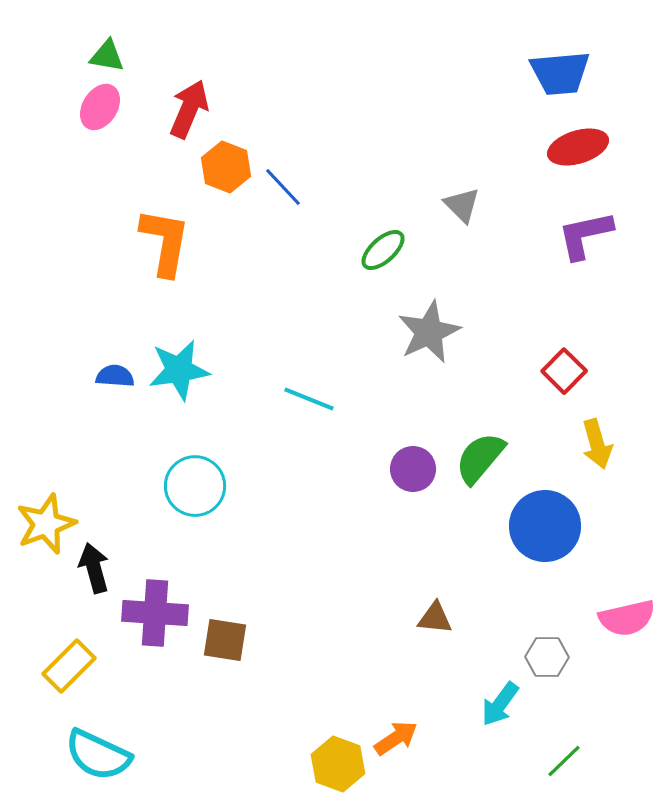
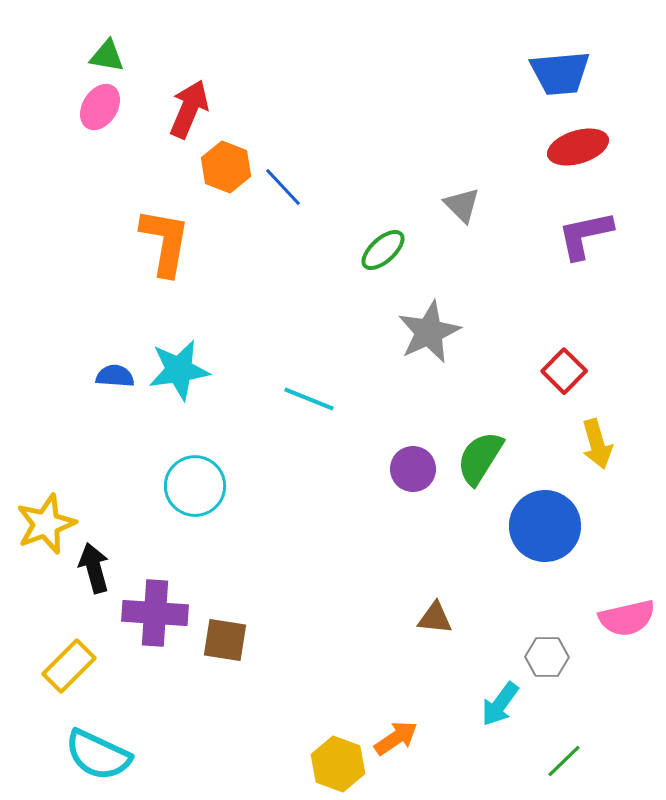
green semicircle: rotated 8 degrees counterclockwise
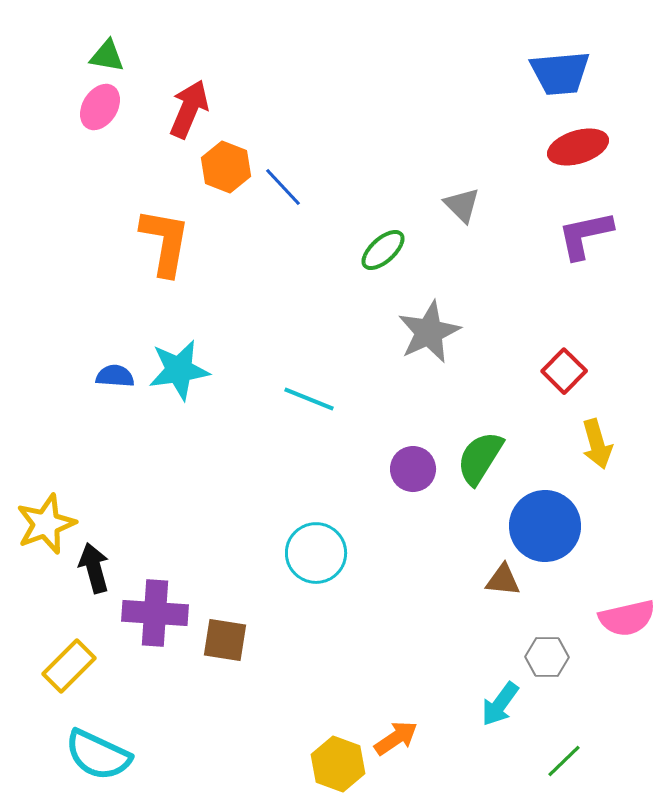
cyan circle: moved 121 px right, 67 px down
brown triangle: moved 68 px right, 38 px up
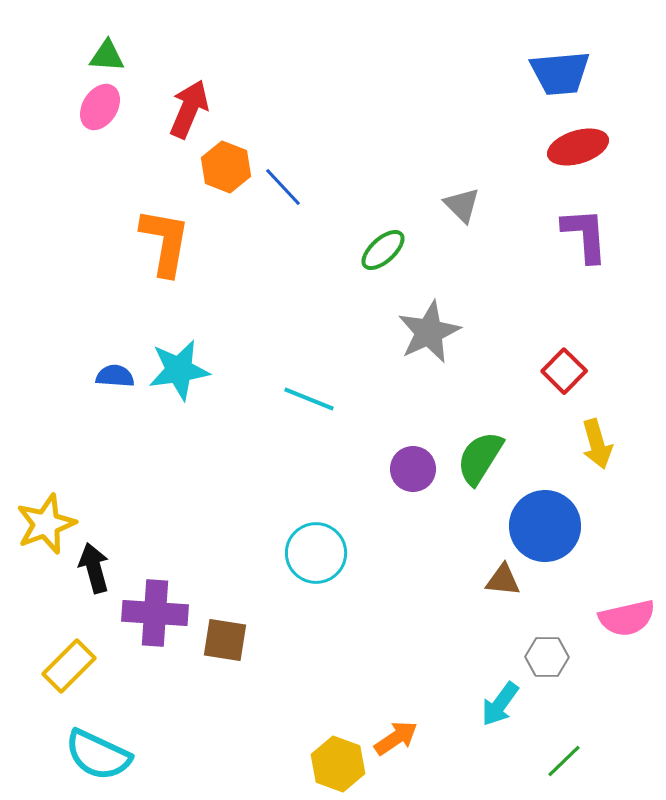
green triangle: rotated 6 degrees counterclockwise
purple L-shape: rotated 98 degrees clockwise
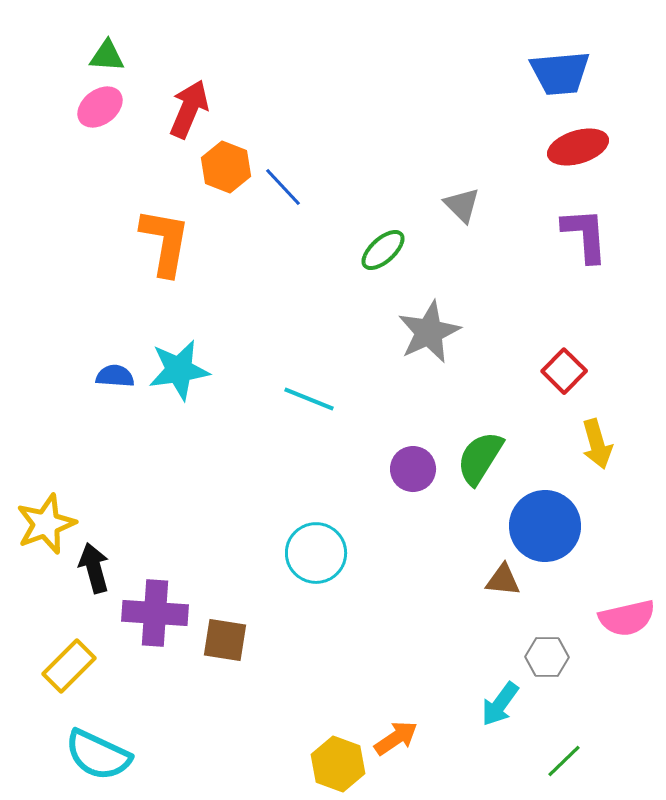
pink ellipse: rotated 21 degrees clockwise
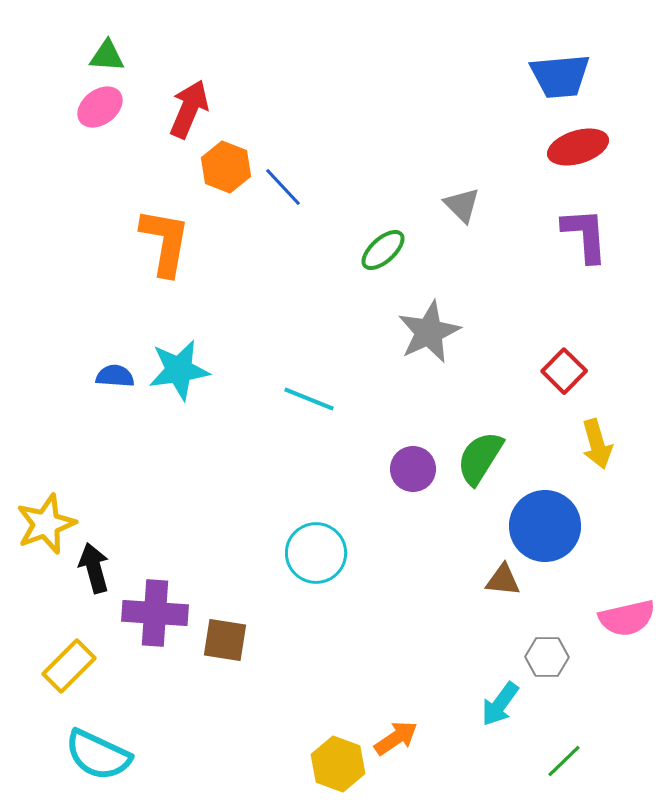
blue trapezoid: moved 3 px down
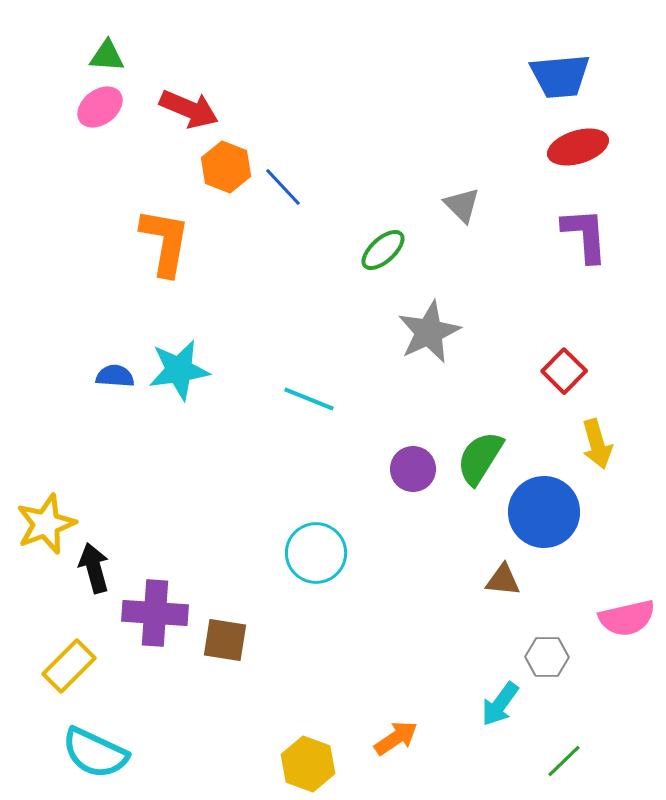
red arrow: rotated 90 degrees clockwise
blue circle: moved 1 px left, 14 px up
cyan semicircle: moved 3 px left, 2 px up
yellow hexagon: moved 30 px left
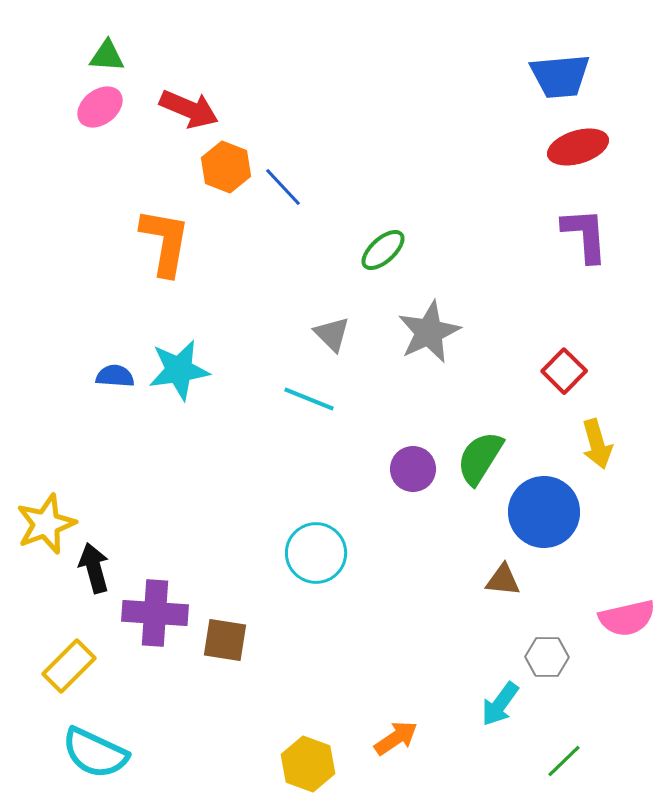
gray triangle: moved 130 px left, 129 px down
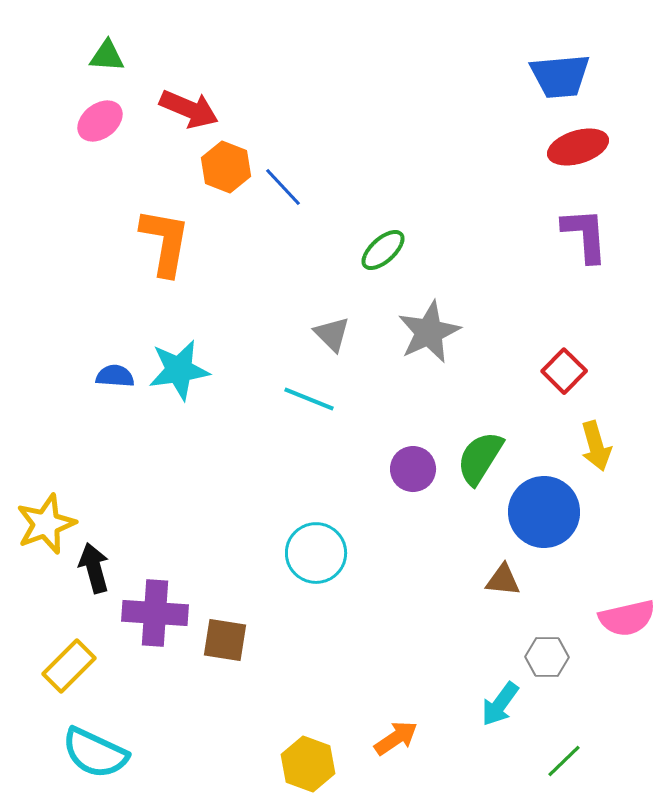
pink ellipse: moved 14 px down
yellow arrow: moved 1 px left, 2 px down
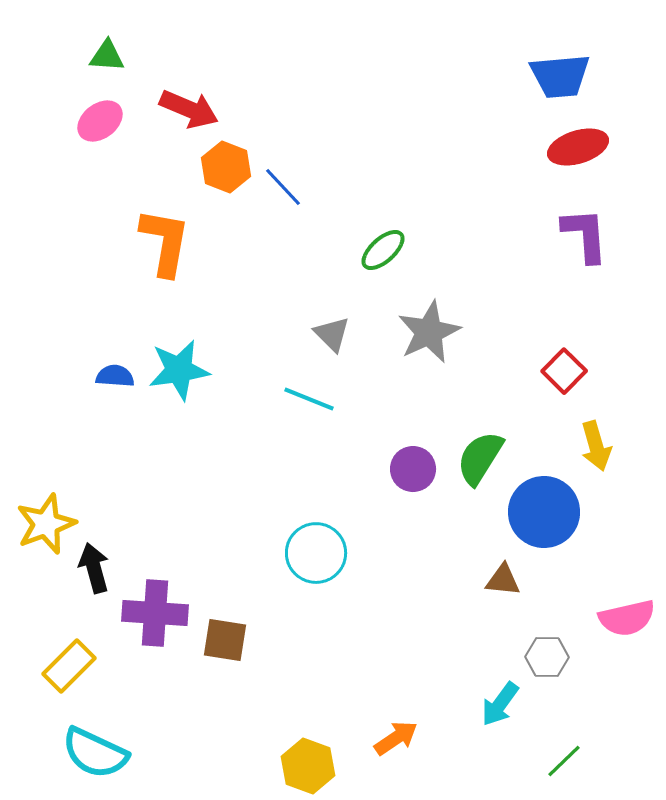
yellow hexagon: moved 2 px down
